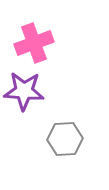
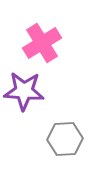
pink cross: moved 8 px right; rotated 12 degrees counterclockwise
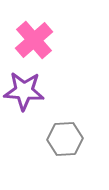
pink cross: moved 8 px left, 3 px up; rotated 9 degrees counterclockwise
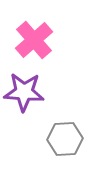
purple star: moved 1 px down
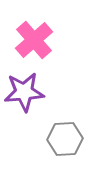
purple star: rotated 9 degrees counterclockwise
